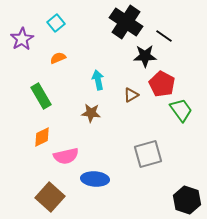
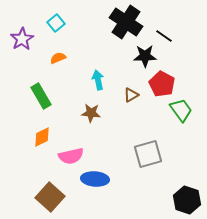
pink semicircle: moved 5 px right
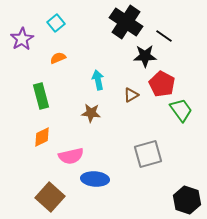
green rectangle: rotated 15 degrees clockwise
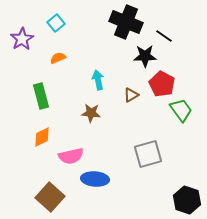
black cross: rotated 12 degrees counterclockwise
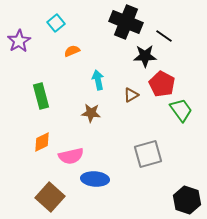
purple star: moved 3 px left, 2 px down
orange semicircle: moved 14 px right, 7 px up
orange diamond: moved 5 px down
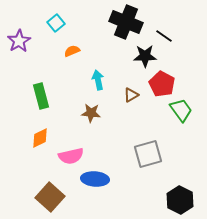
orange diamond: moved 2 px left, 4 px up
black hexagon: moved 7 px left; rotated 8 degrees clockwise
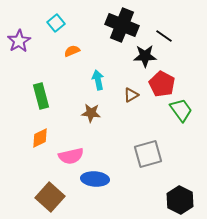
black cross: moved 4 px left, 3 px down
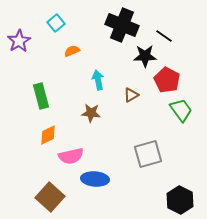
red pentagon: moved 5 px right, 4 px up
orange diamond: moved 8 px right, 3 px up
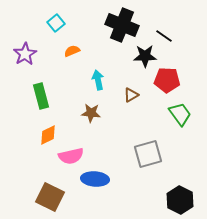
purple star: moved 6 px right, 13 px down
red pentagon: rotated 25 degrees counterclockwise
green trapezoid: moved 1 px left, 4 px down
brown square: rotated 16 degrees counterclockwise
